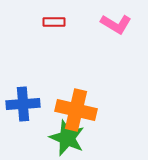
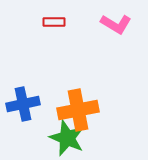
blue cross: rotated 8 degrees counterclockwise
orange cross: moved 2 px right; rotated 24 degrees counterclockwise
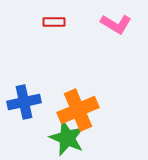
blue cross: moved 1 px right, 2 px up
orange cross: rotated 12 degrees counterclockwise
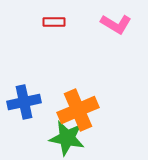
green star: rotated 12 degrees counterclockwise
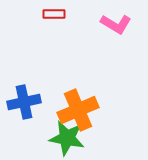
red rectangle: moved 8 px up
